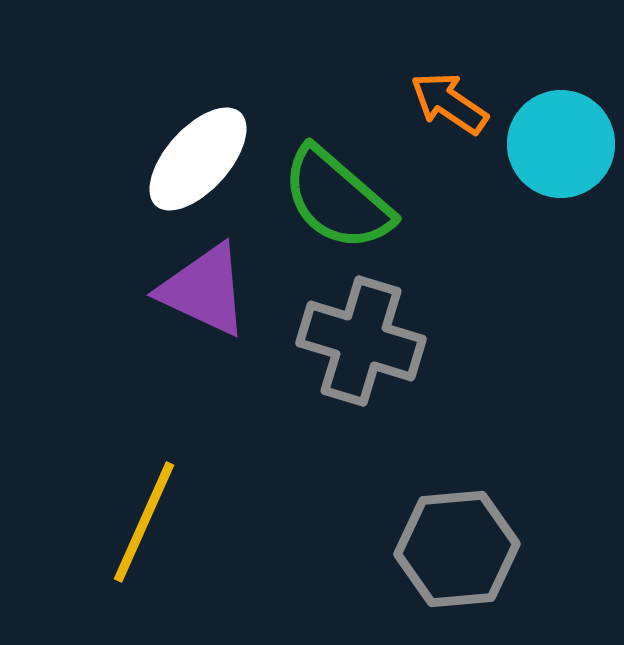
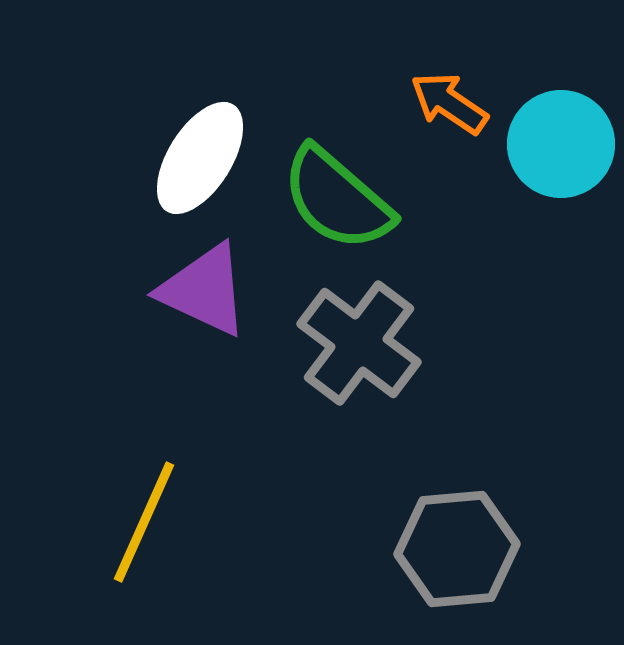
white ellipse: moved 2 px right, 1 px up; rotated 10 degrees counterclockwise
gray cross: moved 2 px left, 2 px down; rotated 20 degrees clockwise
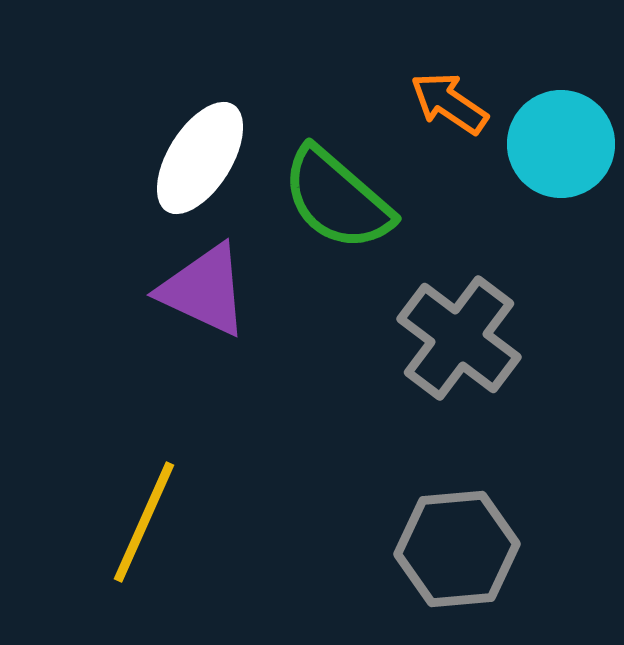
gray cross: moved 100 px right, 5 px up
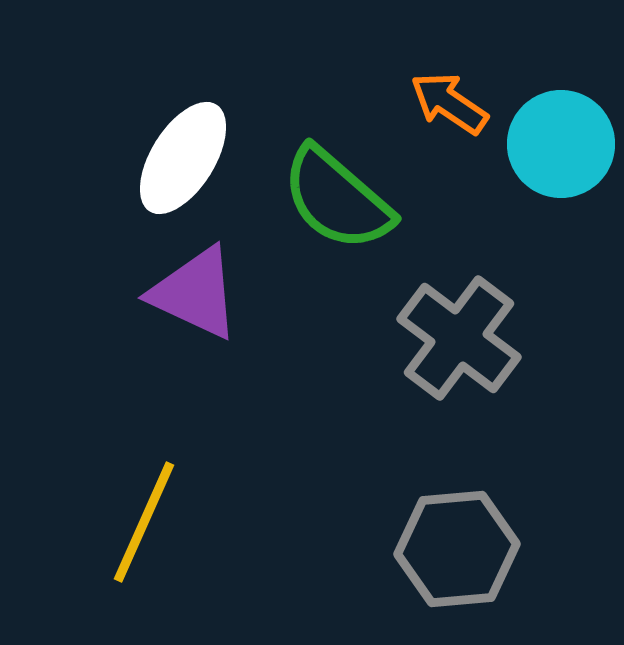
white ellipse: moved 17 px left
purple triangle: moved 9 px left, 3 px down
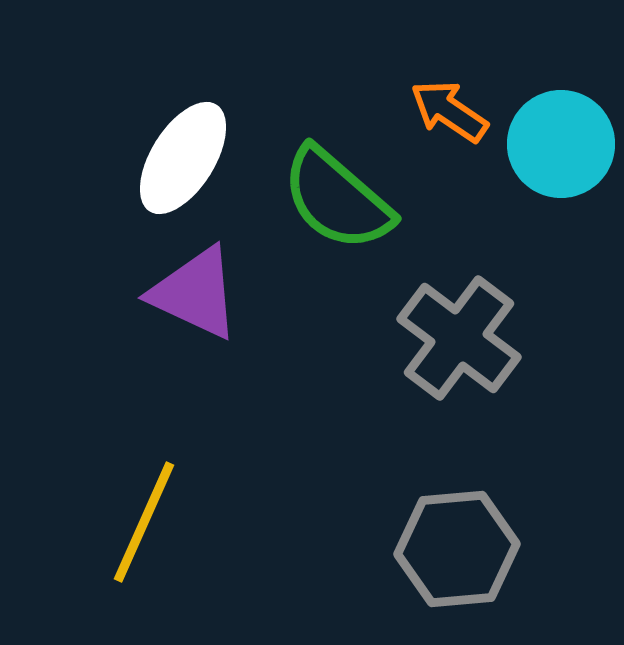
orange arrow: moved 8 px down
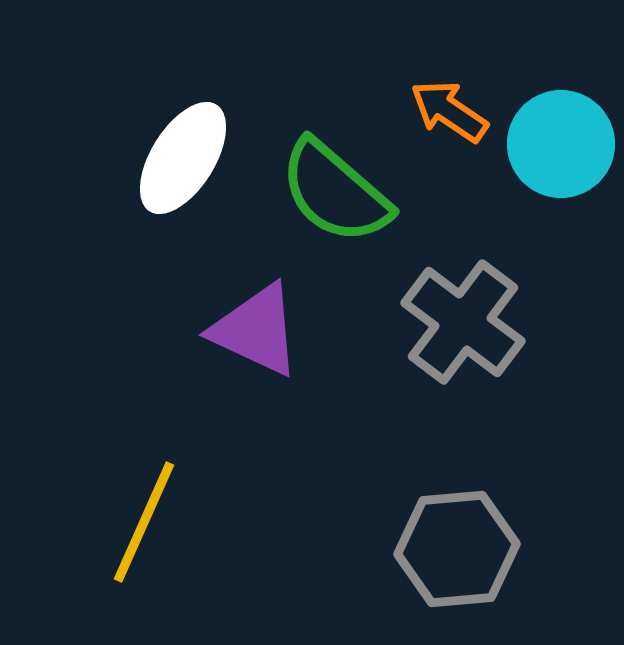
green semicircle: moved 2 px left, 7 px up
purple triangle: moved 61 px right, 37 px down
gray cross: moved 4 px right, 16 px up
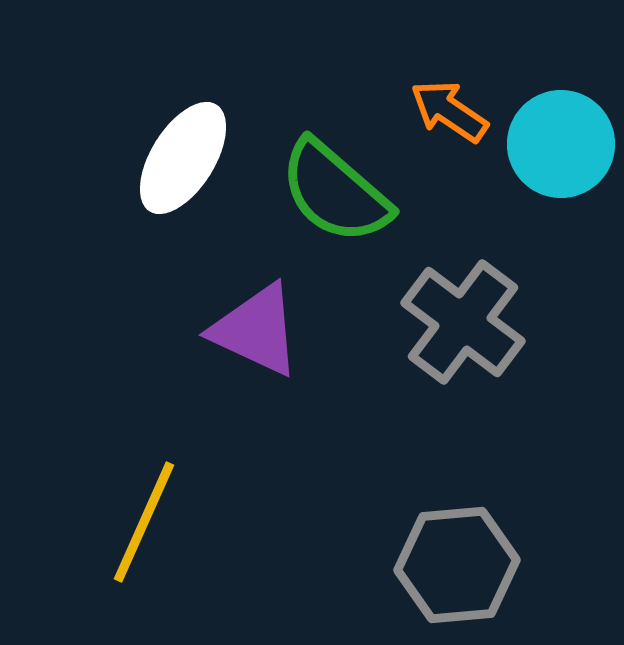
gray hexagon: moved 16 px down
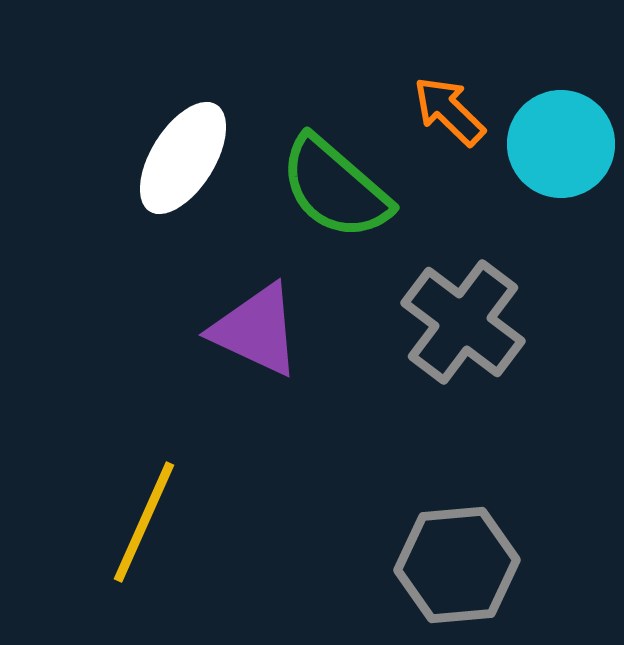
orange arrow: rotated 10 degrees clockwise
green semicircle: moved 4 px up
